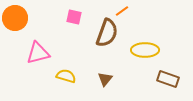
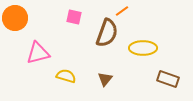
yellow ellipse: moved 2 px left, 2 px up
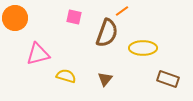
pink triangle: moved 1 px down
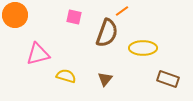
orange circle: moved 3 px up
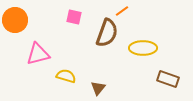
orange circle: moved 5 px down
brown triangle: moved 7 px left, 9 px down
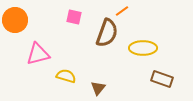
brown rectangle: moved 6 px left
